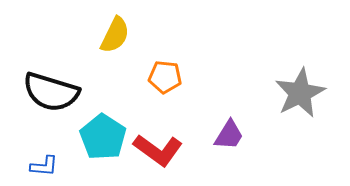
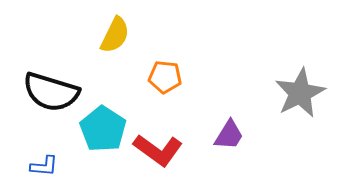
cyan pentagon: moved 8 px up
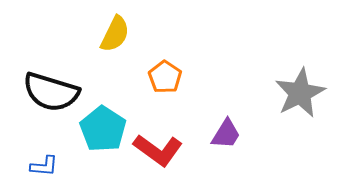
yellow semicircle: moved 1 px up
orange pentagon: rotated 28 degrees clockwise
purple trapezoid: moved 3 px left, 1 px up
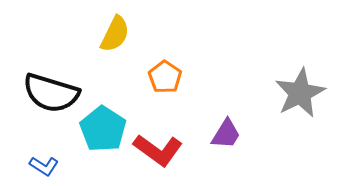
black semicircle: moved 1 px down
blue L-shape: rotated 28 degrees clockwise
